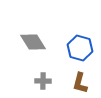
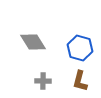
brown L-shape: moved 2 px up
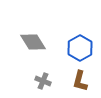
blue hexagon: rotated 15 degrees clockwise
gray cross: rotated 21 degrees clockwise
